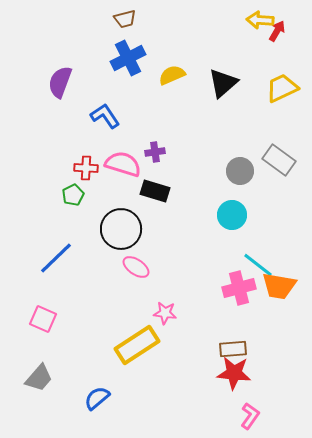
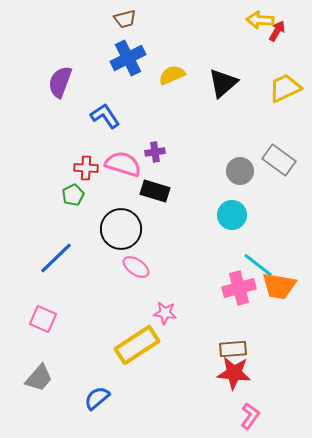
yellow trapezoid: moved 3 px right
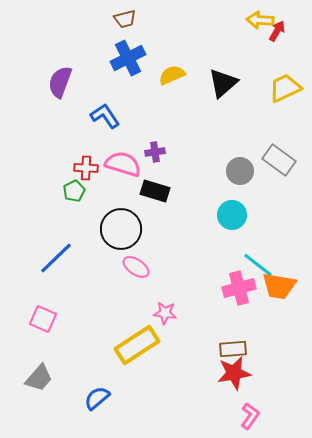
green pentagon: moved 1 px right, 4 px up
red star: rotated 16 degrees counterclockwise
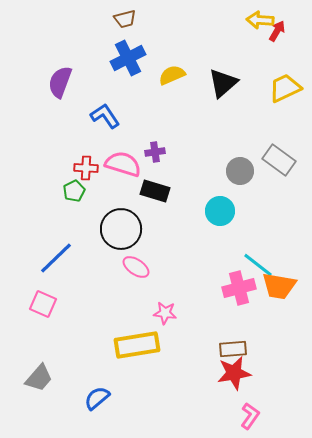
cyan circle: moved 12 px left, 4 px up
pink square: moved 15 px up
yellow rectangle: rotated 24 degrees clockwise
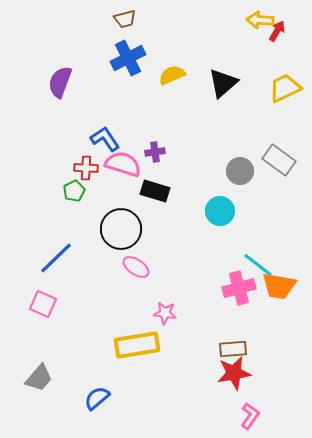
blue L-shape: moved 23 px down
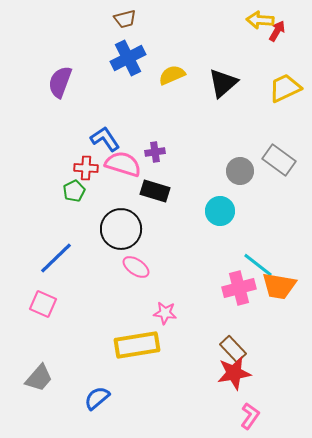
brown rectangle: rotated 52 degrees clockwise
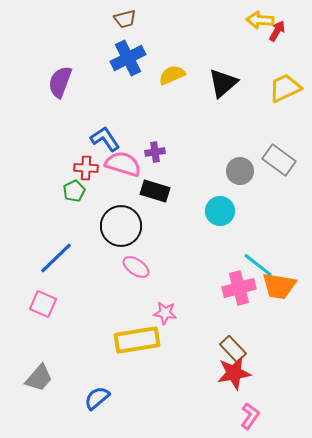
black circle: moved 3 px up
yellow rectangle: moved 5 px up
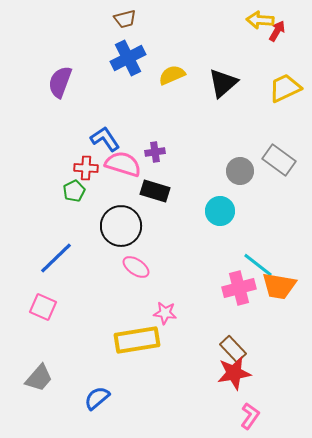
pink square: moved 3 px down
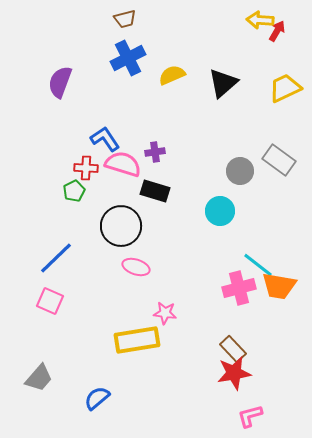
pink ellipse: rotated 16 degrees counterclockwise
pink square: moved 7 px right, 6 px up
pink L-shape: rotated 140 degrees counterclockwise
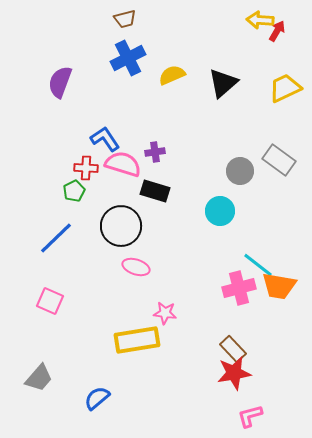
blue line: moved 20 px up
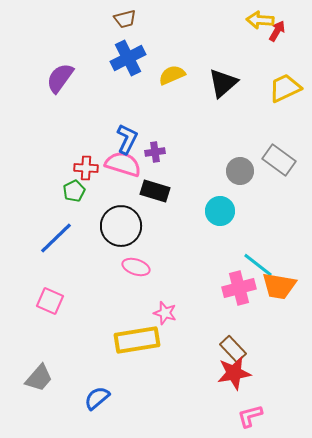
purple semicircle: moved 4 px up; rotated 16 degrees clockwise
blue L-shape: moved 22 px right; rotated 60 degrees clockwise
pink star: rotated 10 degrees clockwise
